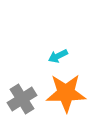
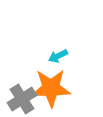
orange star: moved 15 px left, 5 px up
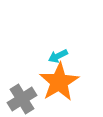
orange star: moved 8 px right, 6 px up; rotated 30 degrees counterclockwise
